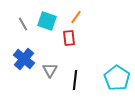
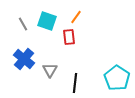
red rectangle: moved 1 px up
black line: moved 3 px down
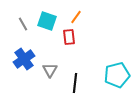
blue cross: rotated 15 degrees clockwise
cyan pentagon: moved 3 px up; rotated 25 degrees clockwise
